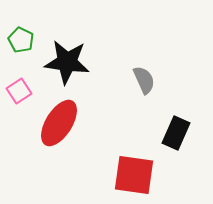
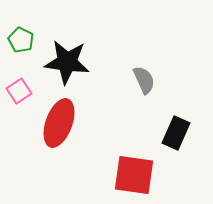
red ellipse: rotated 12 degrees counterclockwise
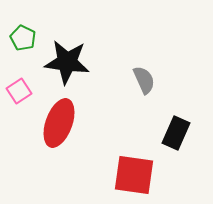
green pentagon: moved 2 px right, 2 px up
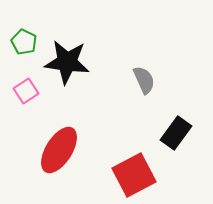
green pentagon: moved 1 px right, 4 px down
pink square: moved 7 px right
red ellipse: moved 27 px down; rotated 12 degrees clockwise
black rectangle: rotated 12 degrees clockwise
red square: rotated 36 degrees counterclockwise
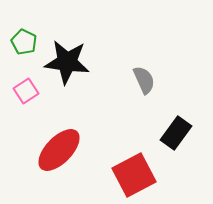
red ellipse: rotated 12 degrees clockwise
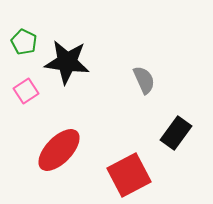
red square: moved 5 px left
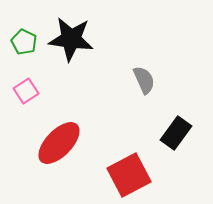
black star: moved 4 px right, 23 px up
red ellipse: moved 7 px up
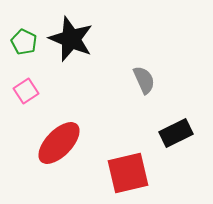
black star: rotated 15 degrees clockwise
black rectangle: rotated 28 degrees clockwise
red square: moved 1 px left, 2 px up; rotated 15 degrees clockwise
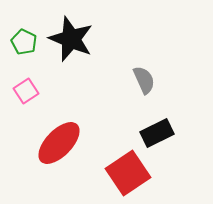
black rectangle: moved 19 px left
red square: rotated 21 degrees counterclockwise
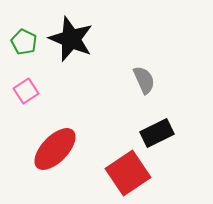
red ellipse: moved 4 px left, 6 px down
